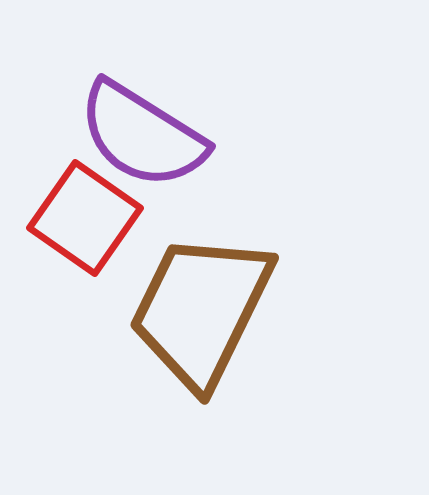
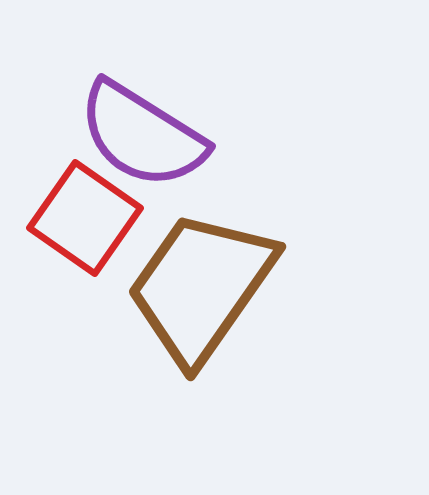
brown trapezoid: moved 23 px up; rotated 9 degrees clockwise
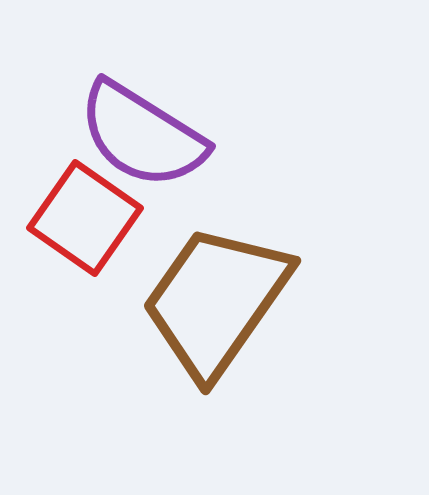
brown trapezoid: moved 15 px right, 14 px down
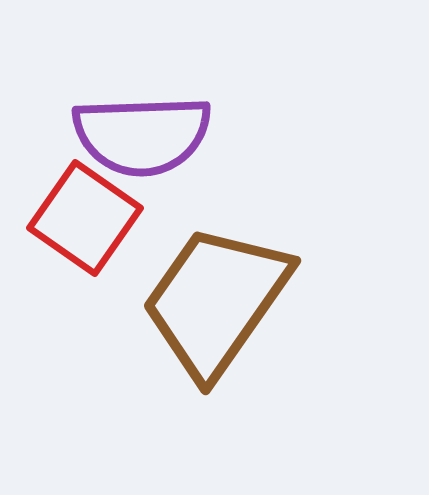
purple semicircle: rotated 34 degrees counterclockwise
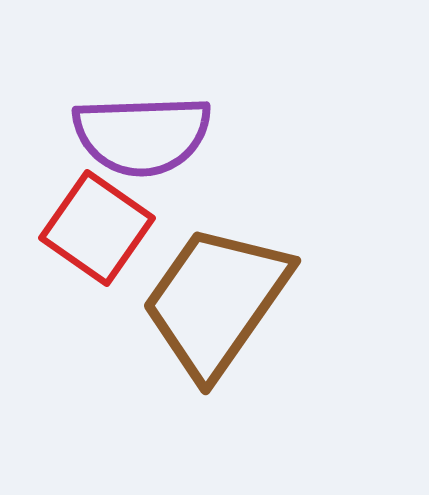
red square: moved 12 px right, 10 px down
